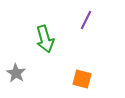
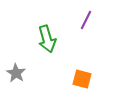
green arrow: moved 2 px right
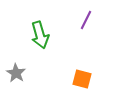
green arrow: moved 7 px left, 4 px up
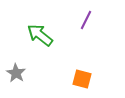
green arrow: rotated 144 degrees clockwise
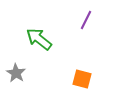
green arrow: moved 1 px left, 4 px down
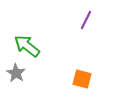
green arrow: moved 12 px left, 7 px down
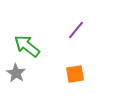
purple line: moved 10 px left, 10 px down; rotated 12 degrees clockwise
orange square: moved 7 px left, 5 px up; rotated 24 degrees counterclockwise
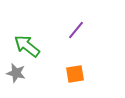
gray star: rotated 18 degrees counterclockwise
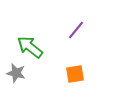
green arrow: moved 3 px right, 1 px down
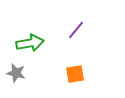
green arrow: moved 4 px up; rotated 132 degrees clockwise
